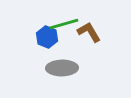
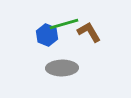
blue hexagon: moved 2 px up
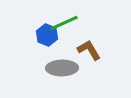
green line: moved 1 px up; rotated 8 degrees counterclockwise
brown L-shape: moved 18 px down
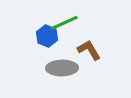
blue hexagon: moved 1 px down
